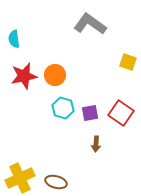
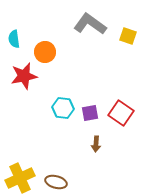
yellow square: moved 26 px up
orange circle: moved 10 px left, 23 px up
cyan hexagon: rotated 10 degrees counterclockwise
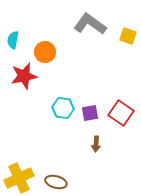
cyan semicircle: moved 1 px left, 1 px down; rotated 18 degrees clockwise
yellow cross: moved 1 px left
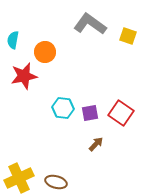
brown arrow: rotated 140 degrees counterclockwise
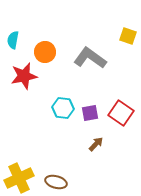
gray L-shape: moved 34 px down
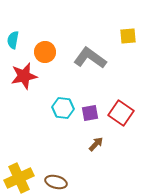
yellow square: rotated 24 degrees counterclockwise
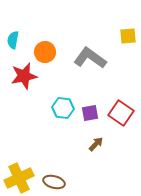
brown ellipse: moved 2 px left
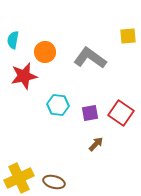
cyan hexagon: moved 5 px left, 3 px up
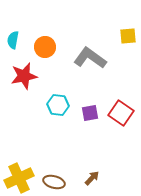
orange circle: moved 5 px up
brown arrow: moved 4 px left, 34 px down
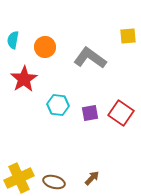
red star: moved 3 px down; rotated 20 degrees counterclockwise
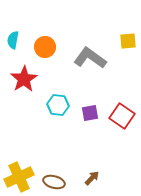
yellow square: moved 5 px down
red square: moved 1 px right, 3 px down
yellow cross: moved 1 px up
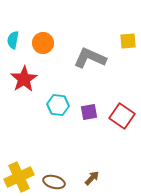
orange circle: moved 2 px left, 4 px up
gray L-shape: rotated 12 degrees counterclockwise
purple square: moved 1 px left, 1 px up
